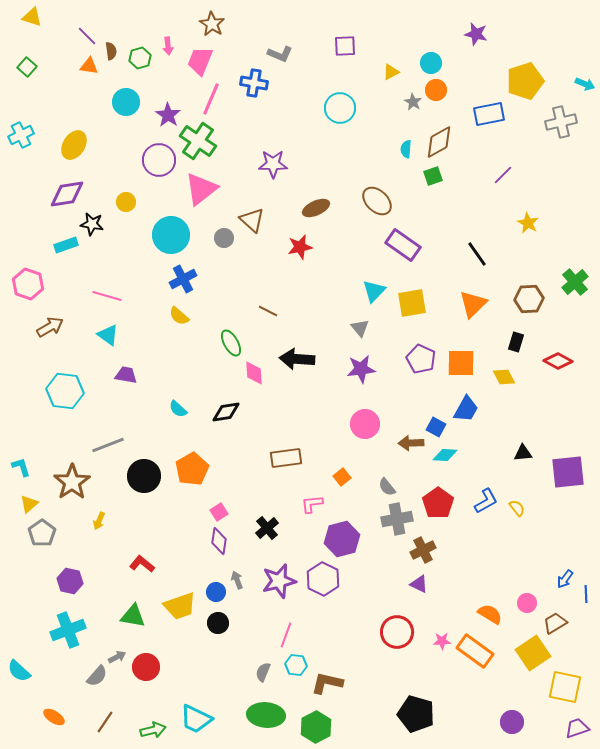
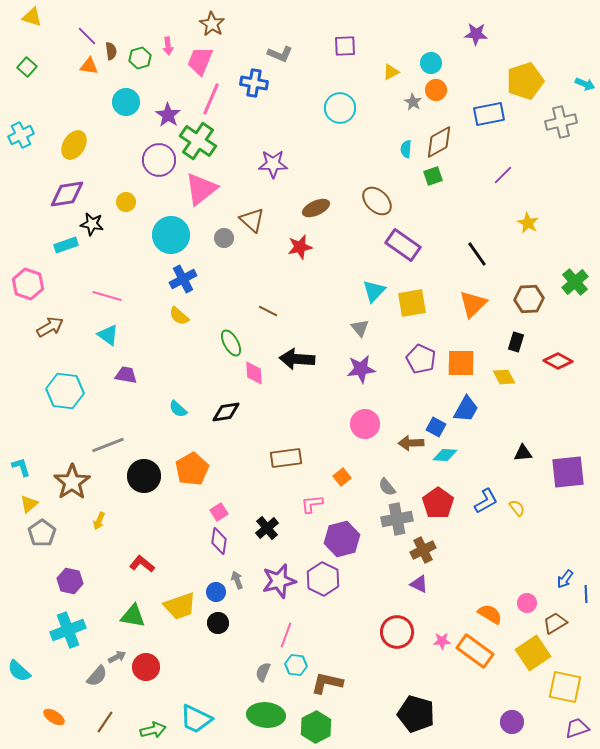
purple star at (476, 34): rotated 10 degrees counterclockwise
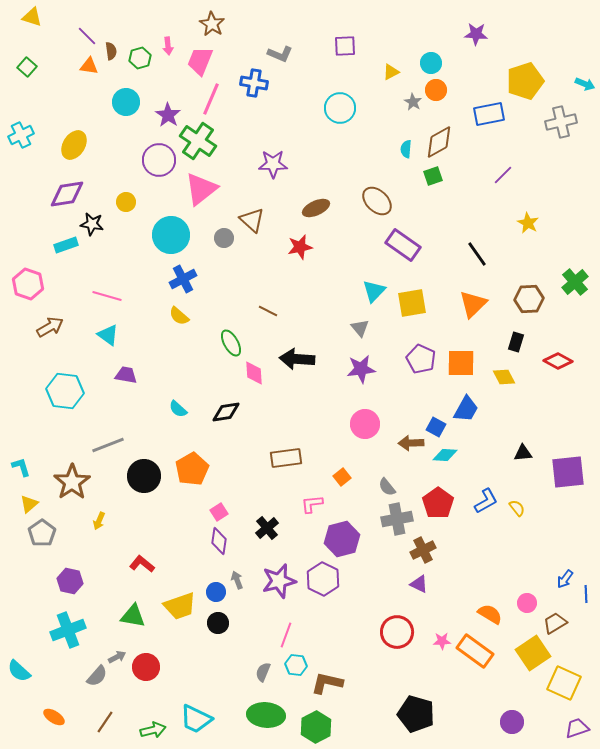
yellow square at (565, 687): moved 1 px left, 4 px up; rotated 12 degrees clockwise
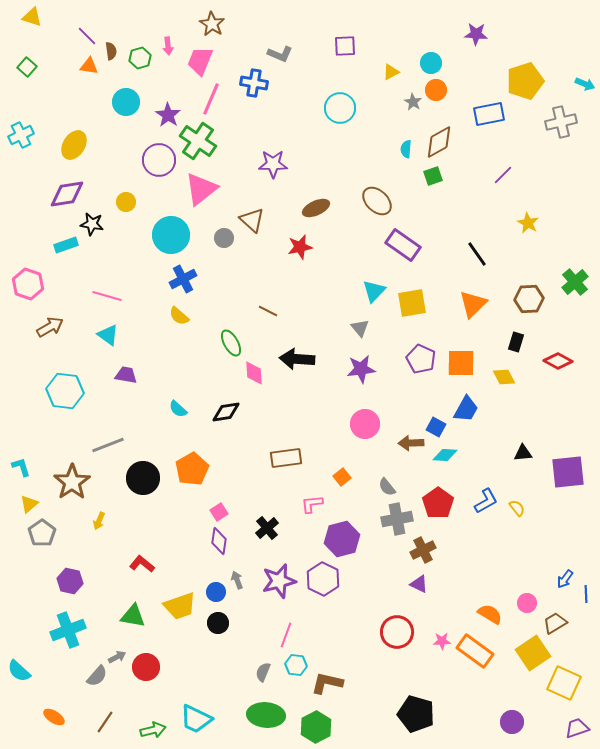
black circle at (144, 476): moved 1 px left, 2 px down
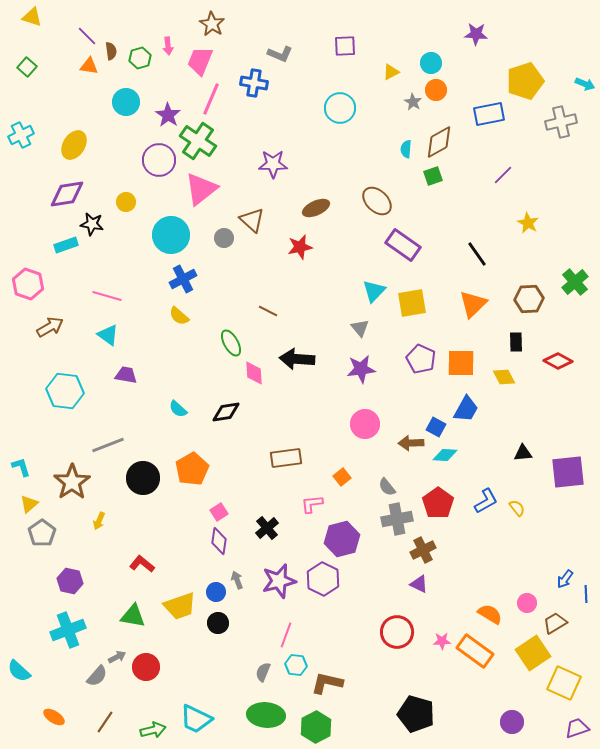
black rectangle at (516, 342): rotated 18 degrees counterclockwise
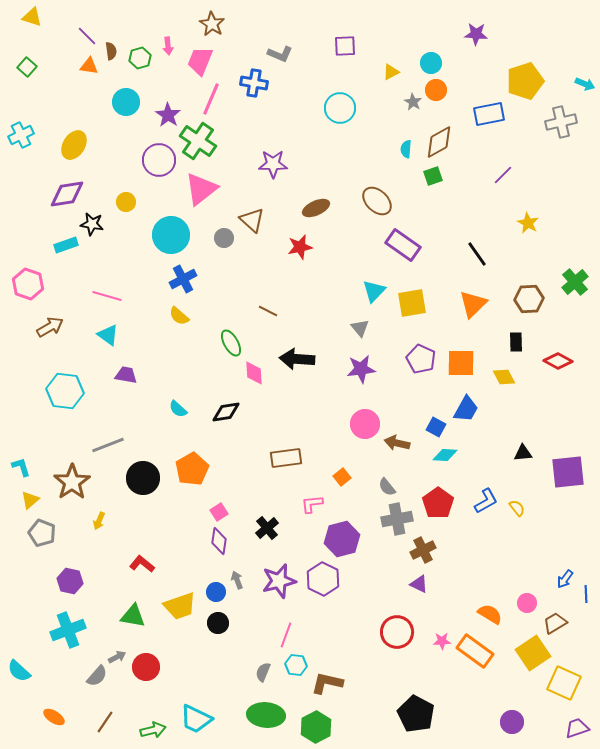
brown arrow at (411, 443): moved 14 px left; rotated 15 degrees clockwise
yellow triangle at (29, 504): moved 1 px right, 4 px up
gray pentagon at (42, 533): rotated 16 degrees counterclockwise
black pentagon at (416, 714): rotated 12 degrees clockwise
